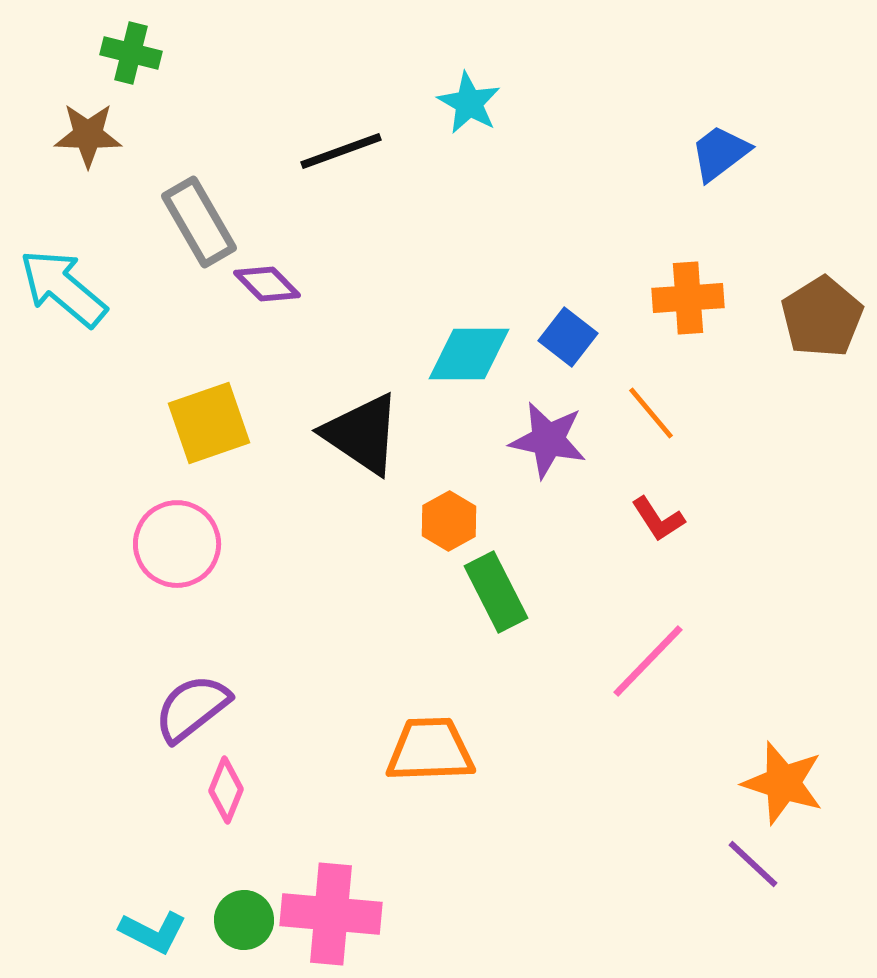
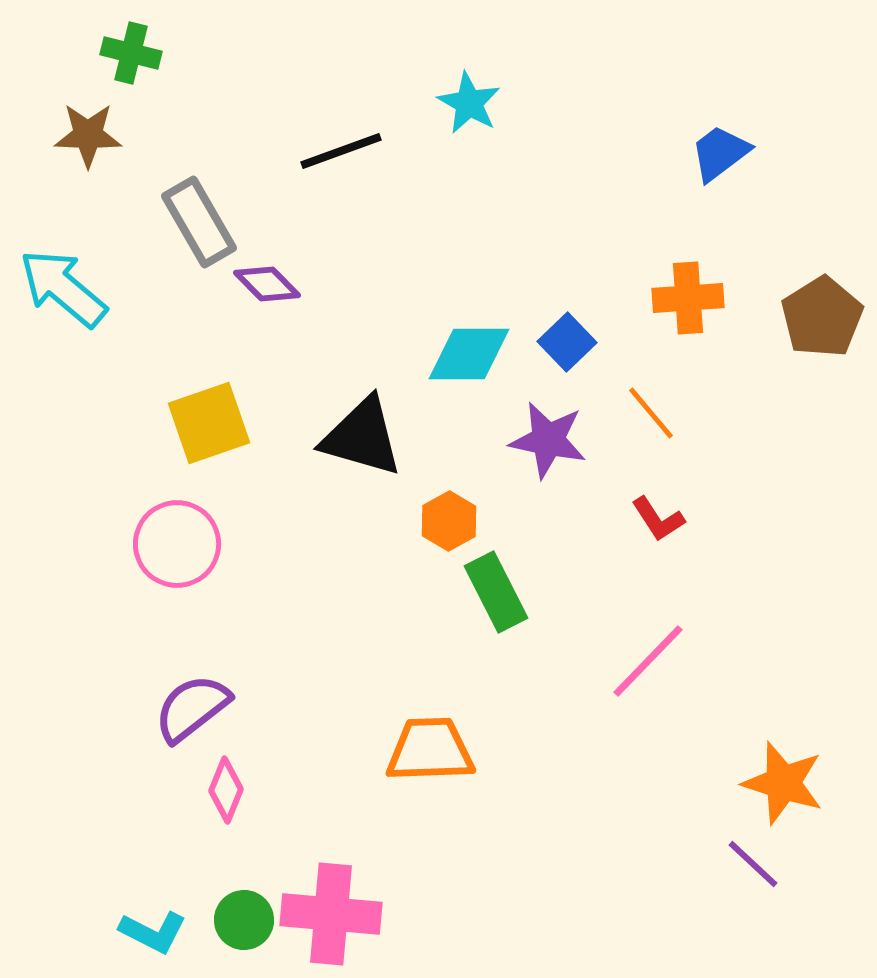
blue square: moved 1 px left, 5 px down; rotated 8 degrees clockwise
black triangle: moved 3 px down; rotated 18 degrees counterclockwise
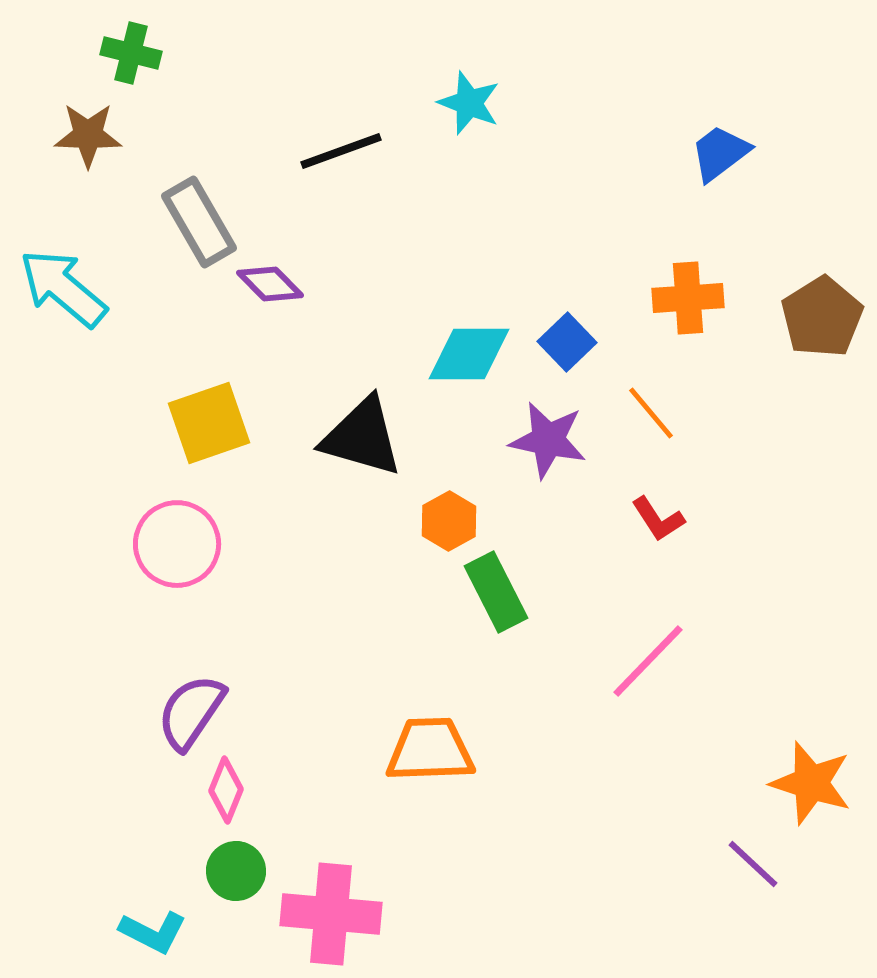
cyan star: rotated 8 degrees counterclockwise
purple diamond: moved 3 px right
purple semicircle: moved 1 px left, 4 px down; rotated 18 degrees counterclockwise
orange star: moved 28 px right
green circle: moved 8 px left, 49 px up
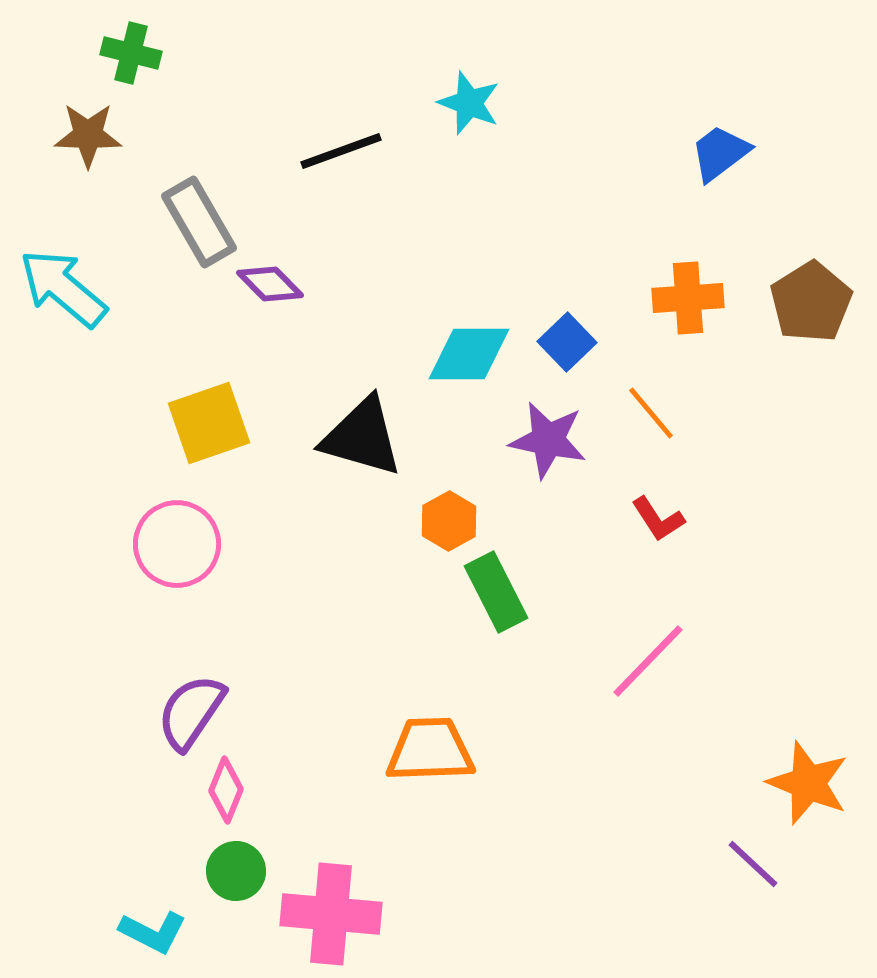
brown pentagon: moved 11 px left, 15 px up
orange star: moved 3 px left; rotated 4 degrees clockwise
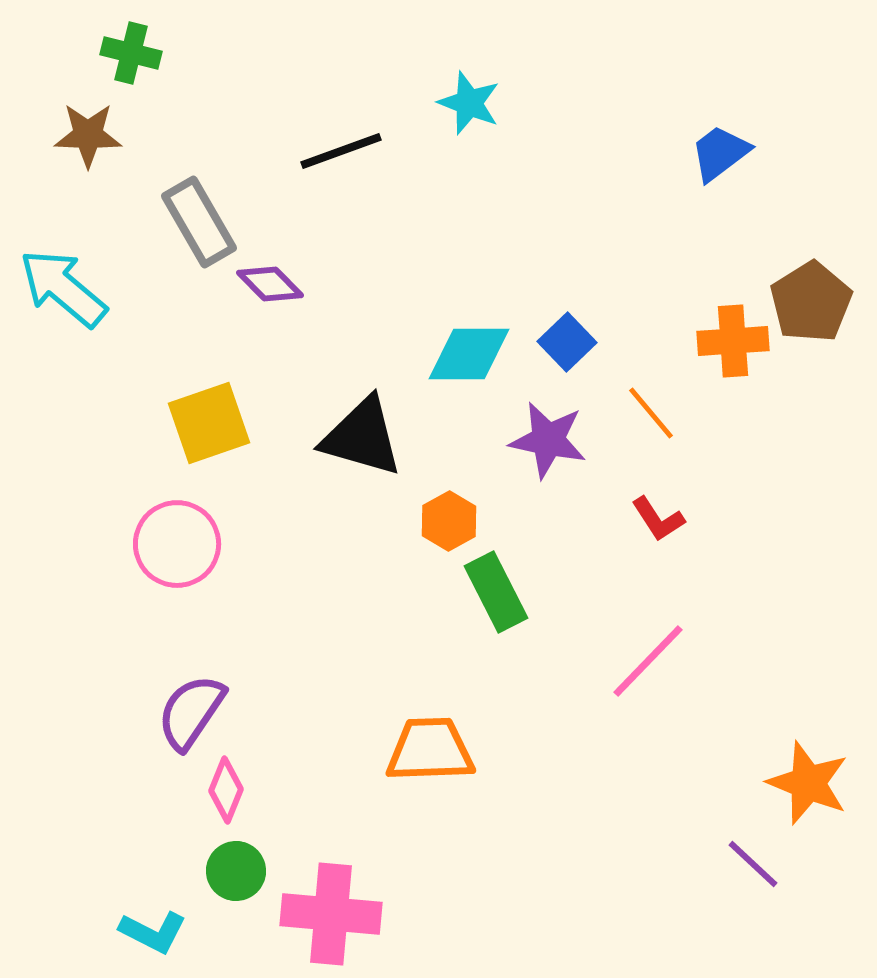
orange cross: moved 45 px right, 43 px down
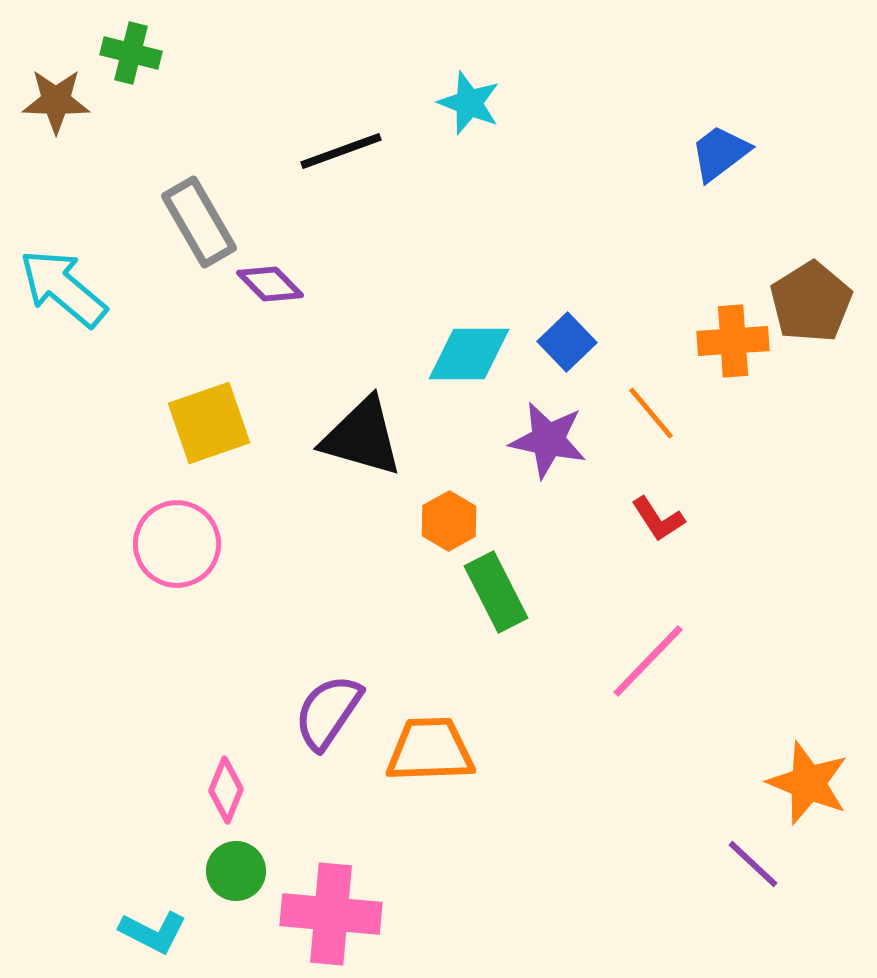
brown star: moved 32 px left, 34 px up
purple semicircle: moved 137 px right
